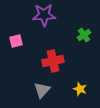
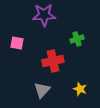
green cross: moved 7 px left, 4 px down; rotated 16 degrees clockwise
pink square: moved 1 px right, 2 px down; rotated 24 degrees clockwise
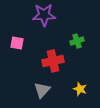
green cross: moved 2 px down
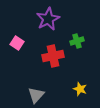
purple star: moved 4 px right, 4 px down; rotated 25 degrees counterclockwise
pink square: rotated 24 degrees clockwise
red cross: moved 5 px up
gray triangle: moved 6 px left, 5 px down
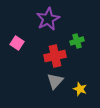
red cross: moved 2 px right
gray triangle: moved 19 px right, 14 px up
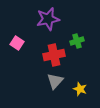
purple star: rotated 15 degrees clockwise
red cross: moved 1 px left, 1 px up
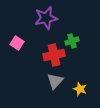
purple star: moved 2 px left, 1 px up
green cross: moved 5 px left
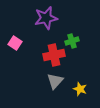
pink square: moved 2 px left
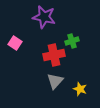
purple star: moved 2 px left, 1 px up; rotated 25 degrees clockwise
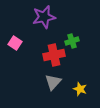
purple star: rotated 25 degrees counterclockwise
gray triangle: moved 2 px left, 1 px down
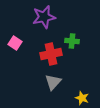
green cross: rotated 24 degrees clockwise
red cross: moved 3 px left, 1 px up
yellow star: moved 2 px right, 9 px down
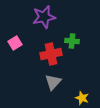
pink square: rotated 24 degrees clockwise
